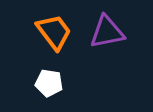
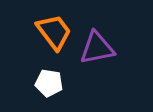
purple triangle: moved 10 px left, 16 px down
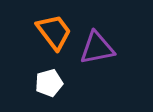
white pentagon: rotated 24 degrees counterclockwise
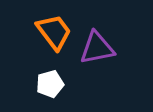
white pentagon: moved 1 px right, 1 px down
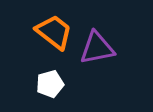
orange trapezoid: rotated 15 degrees counterclockwise
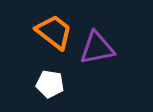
white pentagon: rotated 24 degrees clockwise
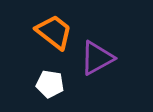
purple triangle: moved 10 px down; rotated 18 degrees counterclockwise
